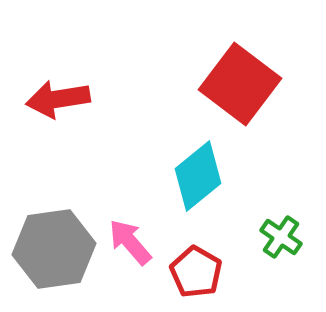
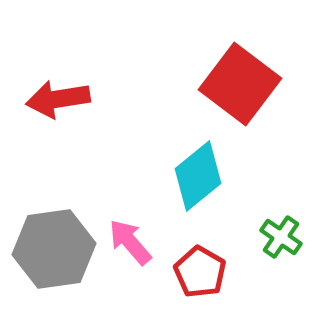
red pentagon: moved 4 px right
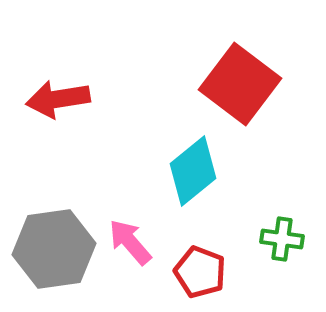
cyan diamond: moved 5 px left, 5 px up
green cross: moved 1 px right, 2 px down; rotated 27 degrees counterclockwise
red pentagon: rotated 9 degrees counterclockwise
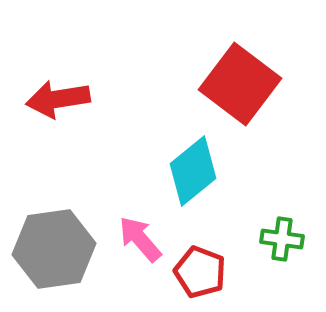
pink arrow: moved 10 px right, 3 px up
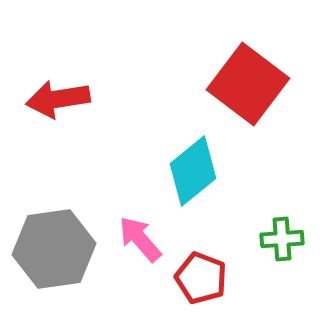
red square: moved 8 px right
green cross: rotated 12 degrees counterclockwise
red pentagon: moved 1 px right, 6 px down
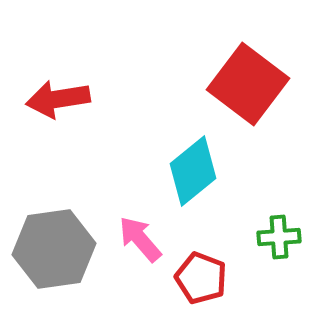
green cross: moved 3 px left, 2 px up
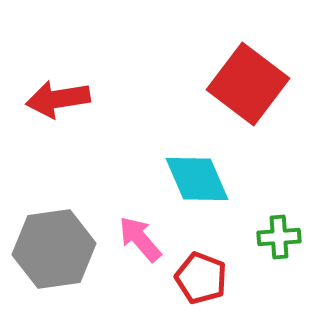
cyan diamond: moved 4 px right, 8 px down; rotated 74 degrees counterclockwise
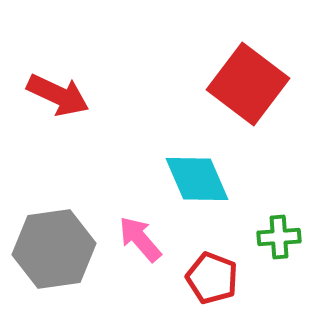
red arrow: moved 4 px up; rotated 146 degrees counterclockwise
red pentagon: moved 11 px right
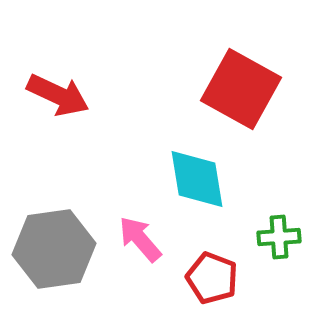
red square: moved 7 px left, 5 px down; rotated 8 degrees counterclockwise
cyan diamond: rotated 14 degrees clockwise
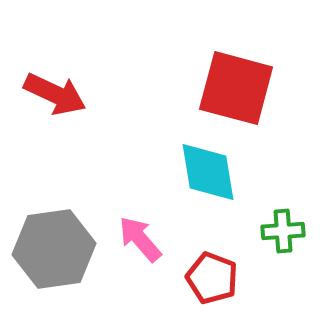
red square: moved 5 px left, 1 px up; rotated 14 degrees counterclockwise
red arrow: moved 3 px left, 1 px up
cyan diamond: moved 11 px right, 7 px up
green cross: moved 4 px right, 6 px up
